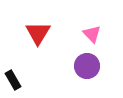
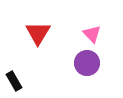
purple circle: moved 3 px up
black rectangle: moved 1 px right, 1 px down
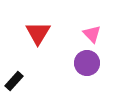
black rectangle: rotated 72 degrees clockwise
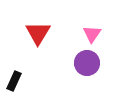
pink triangle: rotated 18 degrees clockwise
black rectangle: rotated 18 degrees counterclockwise
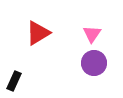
red triangle: rotated 28 degrees clockwise
purple circle: moved 7 px right
